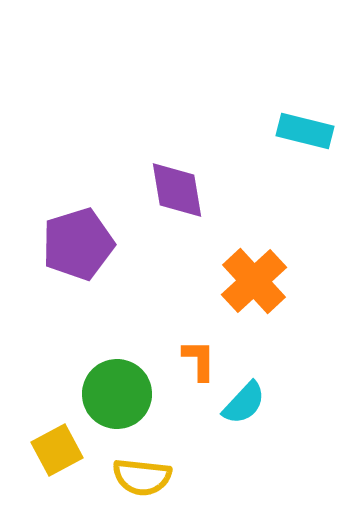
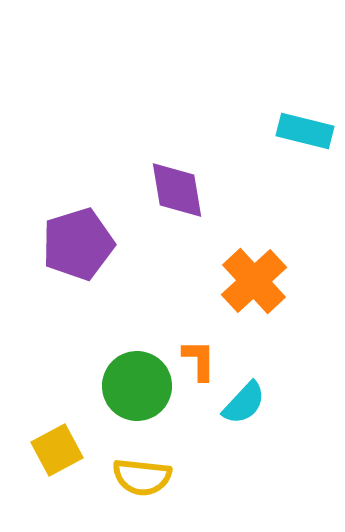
green circle: moved 20 px right, 8 px up
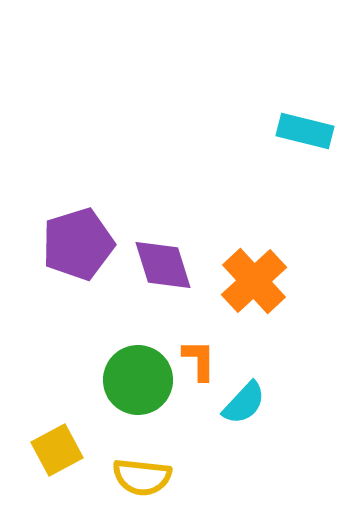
purple diamond: moved 14 px left, 75 px down; rotated 8 degrees counterclockwise
green circle: moved 1 px right, 6 px up
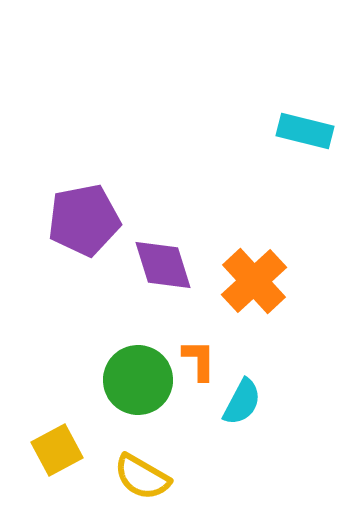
purple pentagon: moved 6 px right, 24 px up; rotated 6 degrees clockwise
cyan semicircle: moved 2 px left, 1 px up; rotated 15 degrees counterclockwise
yellow semicircle: rotated 24 degrees clockwise
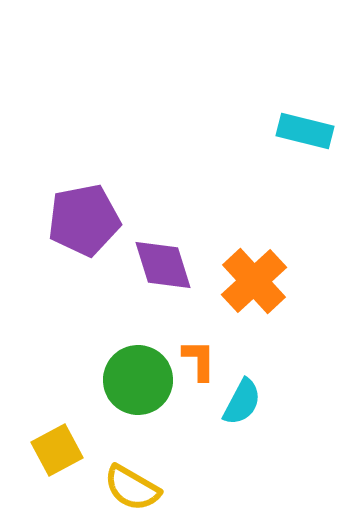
yellow semicircle: moved 10 px left, 11 px down
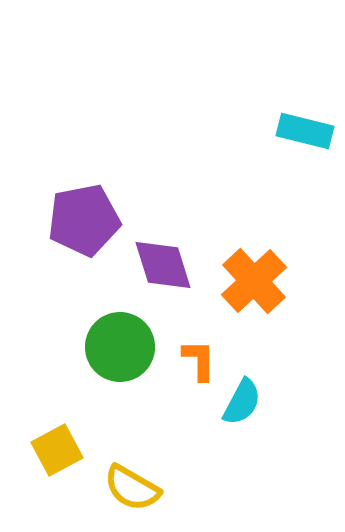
green circle: moved 18 px left, 33 px up
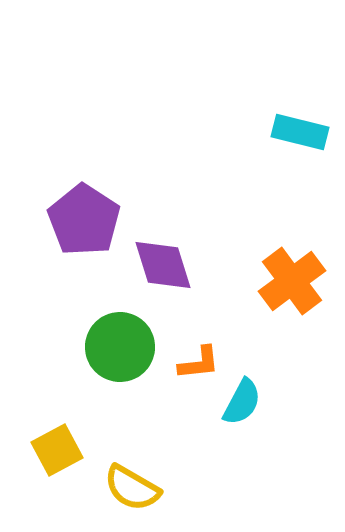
cyan rectangle: moved 5 px left, 1 px down
purple pentagon: rotated 28 degrees counterclockwise
orange cross: moved 38 px right; rotated 6 degrees clockwise
orange L-shape: moved 3 px down; rotated 84 degrees clockwise
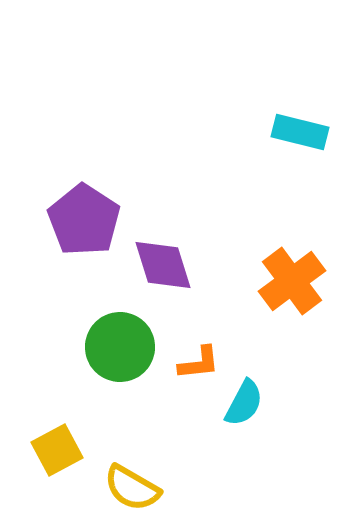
cyan semicircle: moved 2 px right, 1 px down
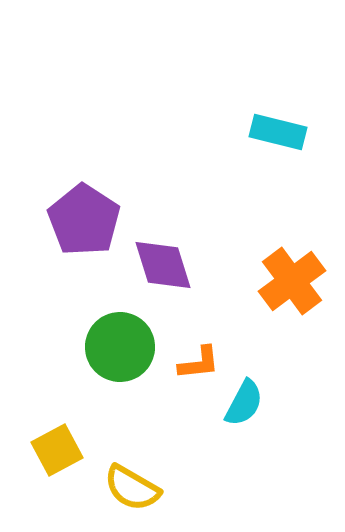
cyan rectangle: moved 22 px left
